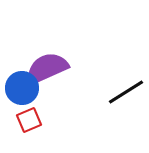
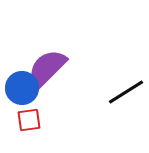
purple semicircle: rotated 21 degrees counterclockwise
red square: rotated 15 degrees clockwise
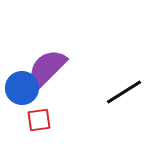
black line: moved 2 px left
red square: moved 10 px right
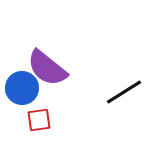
purple semicircle: rotated 96 degrees counterclockwise
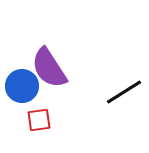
purple semicircle: moved 2 px right; rotated 18 degrees clockwise
blue circle: moved 2 px up
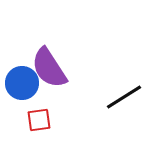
blue circle: moved 3 px up
black line: moved 5 px down
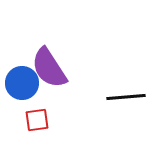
black line: moved 2 px right; rotated 27 degrees clockwise
red square: moved 2 px left
